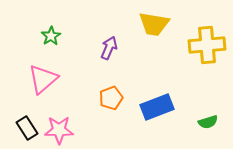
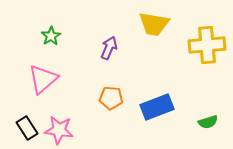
orange pentagon: rotated 25 degrees clockwise
pink star: rotated 8 degrees clockwise
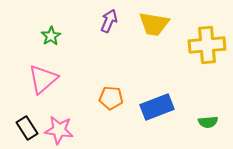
purple arrow: moved 27 px up
green semicircle: rotated 12 degrees clockwise
